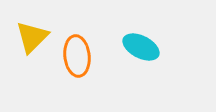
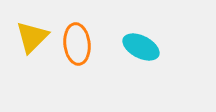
orange ellipse: moved 12 px up
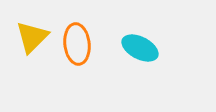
cyan ellipse: moved 1 px left, 1 px down
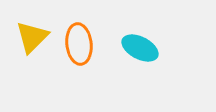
orange ellipse: moved 2 px right
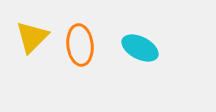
orange ellipse: moved 1 px right, 1 px down
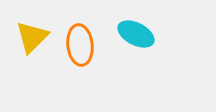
cyan ellipse: moved 4 px left, 14 px up
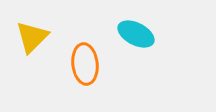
orange ellipse: moved 5 px right, 19 px down
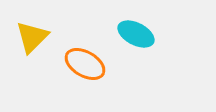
orange ellipse: rotated 54 degrees counterclockwise
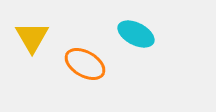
yellow triangle: rotated 15 degrees counterclockwise
